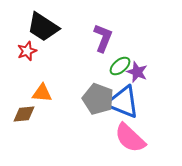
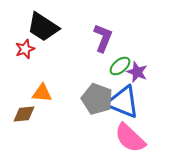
red star: moved 2 px left, 2 px up
gray pentagon: moved 1 px left
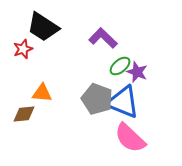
purple L-shape: rotated 68 degrees counterclockwise
red star: moved 2 px left
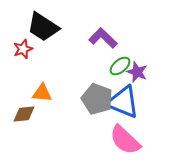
pink semicircle: moved 5 px left, 2 px down
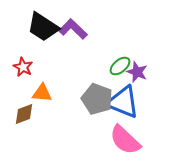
purple L-shape: moved 30 px left, 9 px up
red star: moved 18 px down; rotated 24 degrees counterclockwise
brown diamond: rotated 15 degrees counterclockwise
